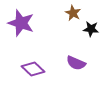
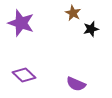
black star: rotated 21 degrees counterclockwise
purple semicircle: moved 21 px down
purple diamond: moved 9 px left, 6 px down
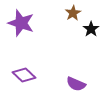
brown star: rotated 14 degrees clockwise
black star: rotated 21 degrees counterclockwise
